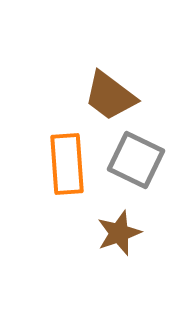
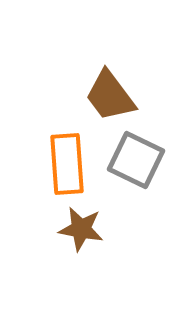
brown trapezoid: rotated 16 degrees clockwise
brown star: moved 38 px left, 4 px up; rotated 30 degrees clockwise
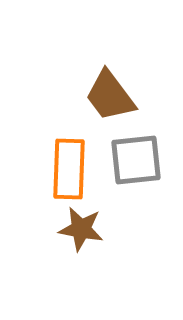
gray square: rotated 32 degrees counterclockwise
orange rectangle: moved 2 px right, 5 px down; rotated 6 degrees clockwise
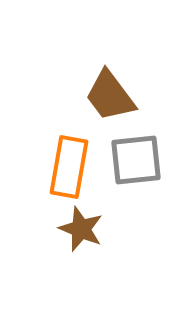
orange rectangle: moved 2 px up; rotated 8 degrees clockwise
brown star: rotated 12 degrees clockwise
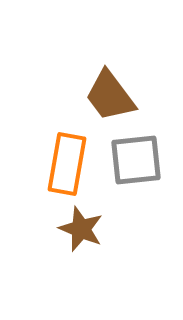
orange rectangle: moved 2 px left, 3 px up
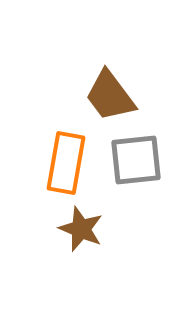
orange rectangle: moved 1 px left, 1 px up
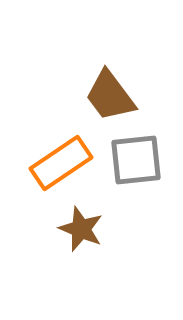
orange rectangle: moved 5 px left; rotated 46 degrees clockwise
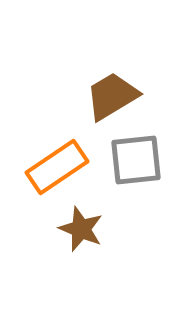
brown trapezoid: moved 2 px right; rotated 96 degrees clockwise
orange rectangle: moved 4 px left, 4 px down
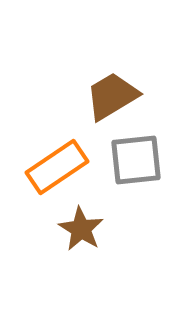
brown star: rotated 9 degrees clockwise
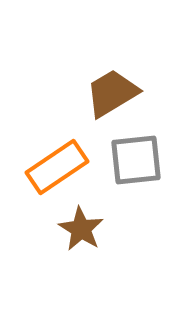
brown trapezoid: moved 3 px up
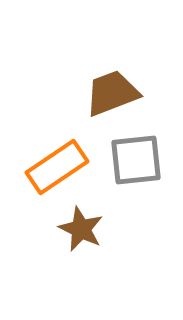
brown trapezoid: rotated 10 degrees clockwise
brown star: rotated 6 degrees counterclockwise
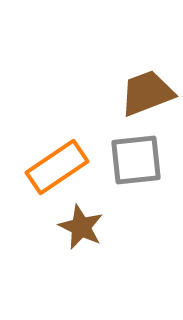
brown trapezoid: moved 35 px right
brown star: moved 2 px up
